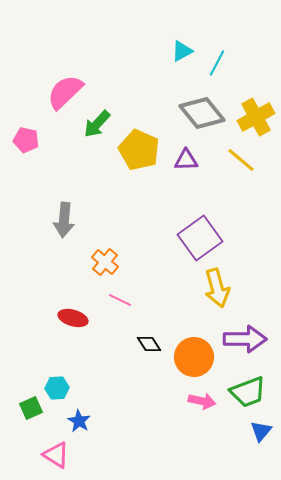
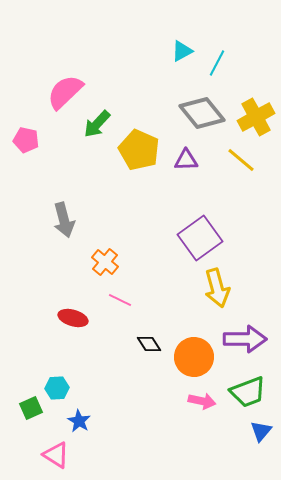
gray arrow: rotated 20 degrees counterclockwise
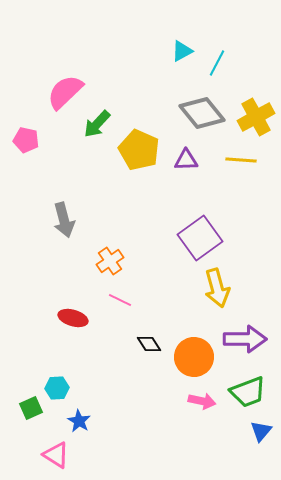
yellow line: rotated 36 degrees counterclockwise
orange cross: moved 5 px right, 1 px up; rotated 16 degrees clockwise
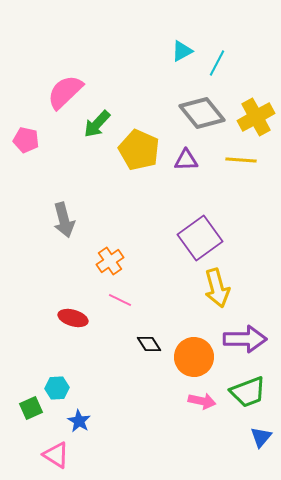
blue triangle: moved 6 px down
